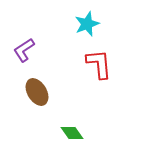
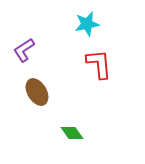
cyan star: rotated 10 degrees clockwise
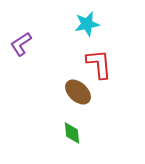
purple L-shape: moved 3 px left, 6 px up
brown ellipse: moved 41 px right; rotated 16 degrees counterclockwise
green diamond: rotated 30 degrees clockwise
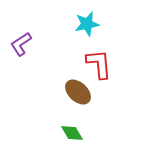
green diamond: rotated 25 degrees counterclockwise
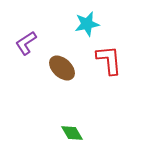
purple L-shape: moved 5 px right, 1 px up
red L-shape: moved 10 px right, 4 px up
brown ellipse: moved 16 px left, 24 px up
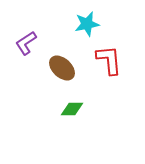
green diamond: moved 24 px up; rotated 60 degrees counterclockwise
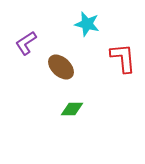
cyan star: rotated 25 degrees clockwise
red L-shape: moved 14 px right, 2 px up
brown ellipse: moved 1 px left, 1 px up
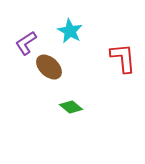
cyan star: moved 17 px left, 7 px down; rotated 15 degrees clockwise
brown ellipse: moved 12 px left
green diamond: moved 1 px left, 2 px up; rotated 40 degrees clockwise
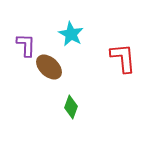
cyan star: moved 1 px right, 3 px down
purple L-shape: moved 2 px down; rotated 125 degrees clockwise
green diamond: rotated 70 degrees clockwise
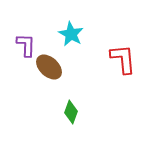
red L-shape: moved 1 px down
green diamond: moved 5 px down
